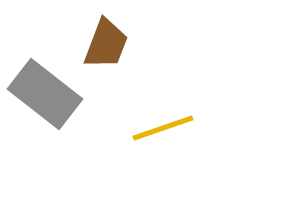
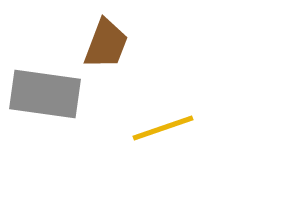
gray rectangle: rotated 30 degrees counterclockwise
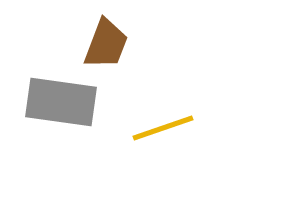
gray rectangle: moved 16 px right, 8 px down
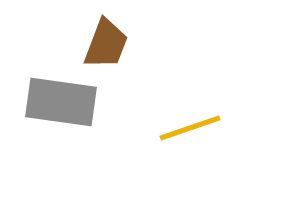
yellow line: moved 27 px right
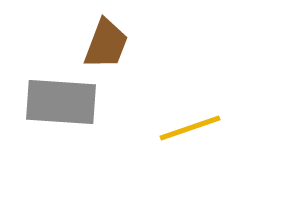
gray rectangle: rotated 4 degrees counterclockwise
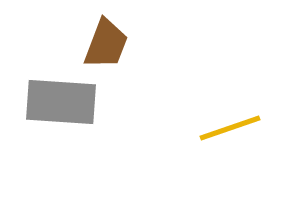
yellow line: moved 40 px right
